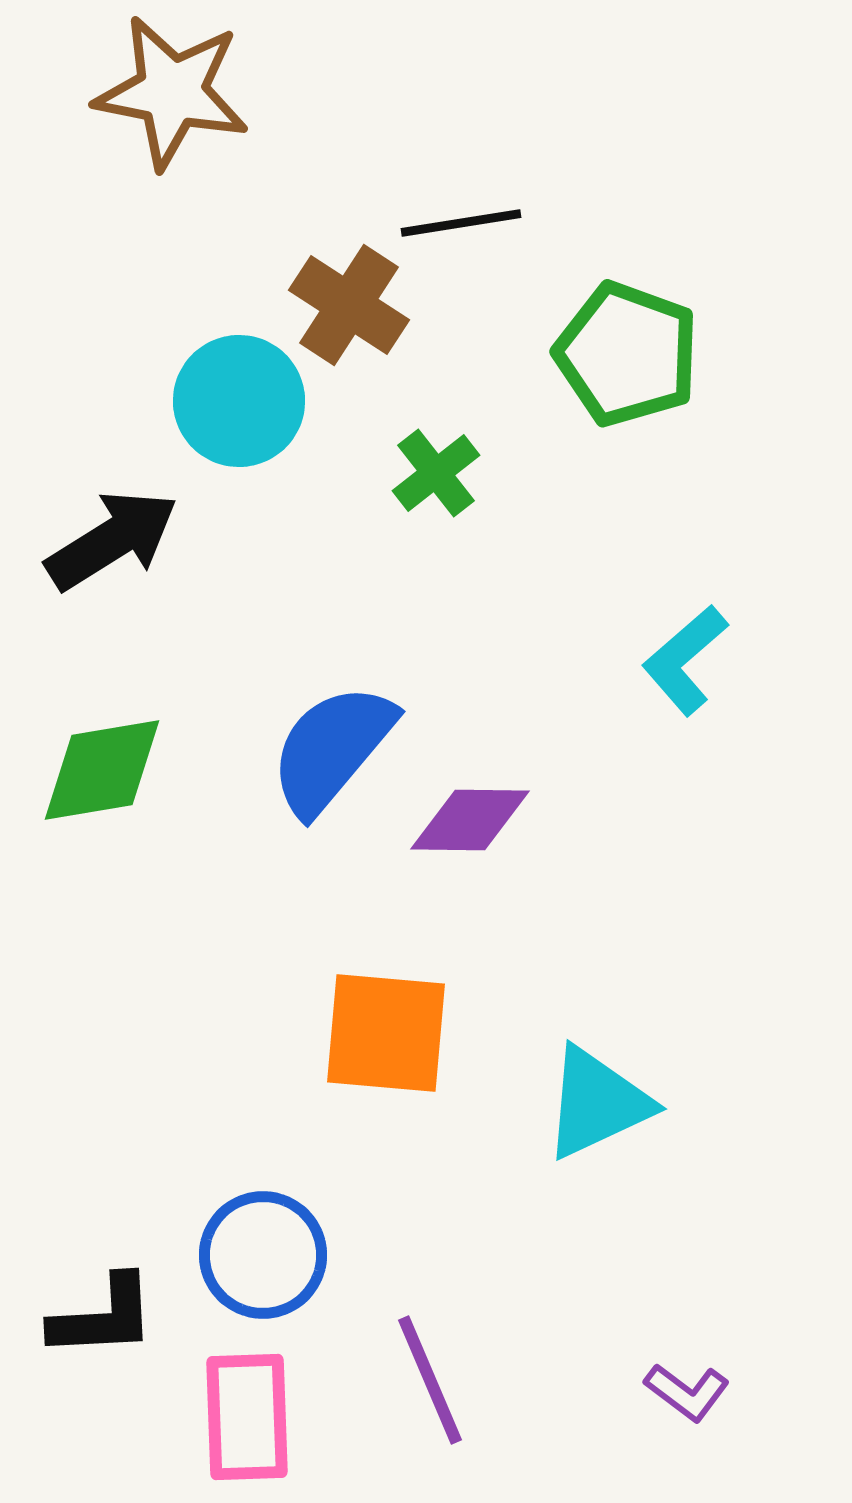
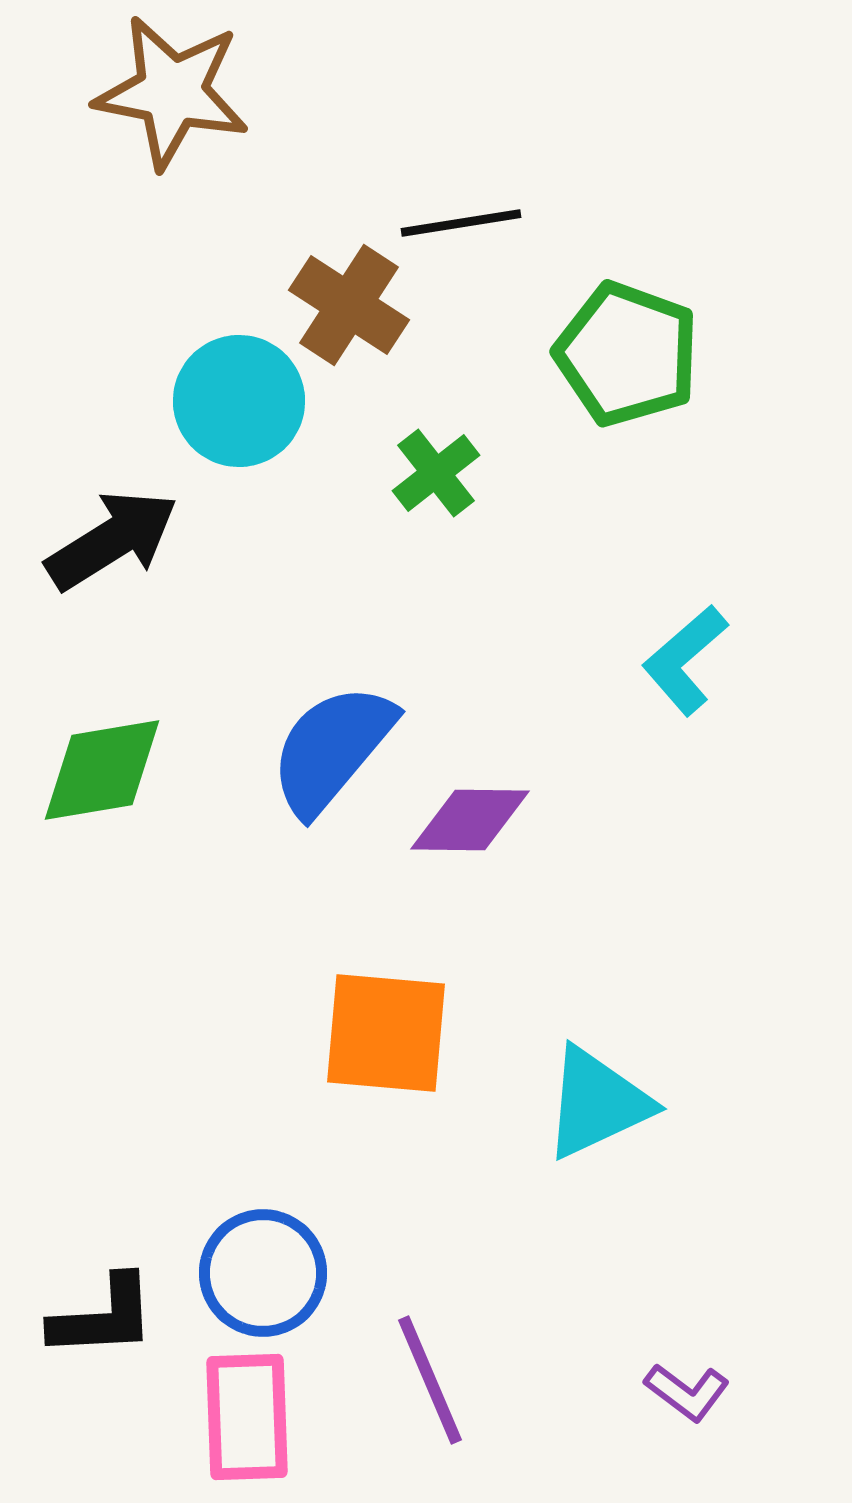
blue circle: moved 18 px down
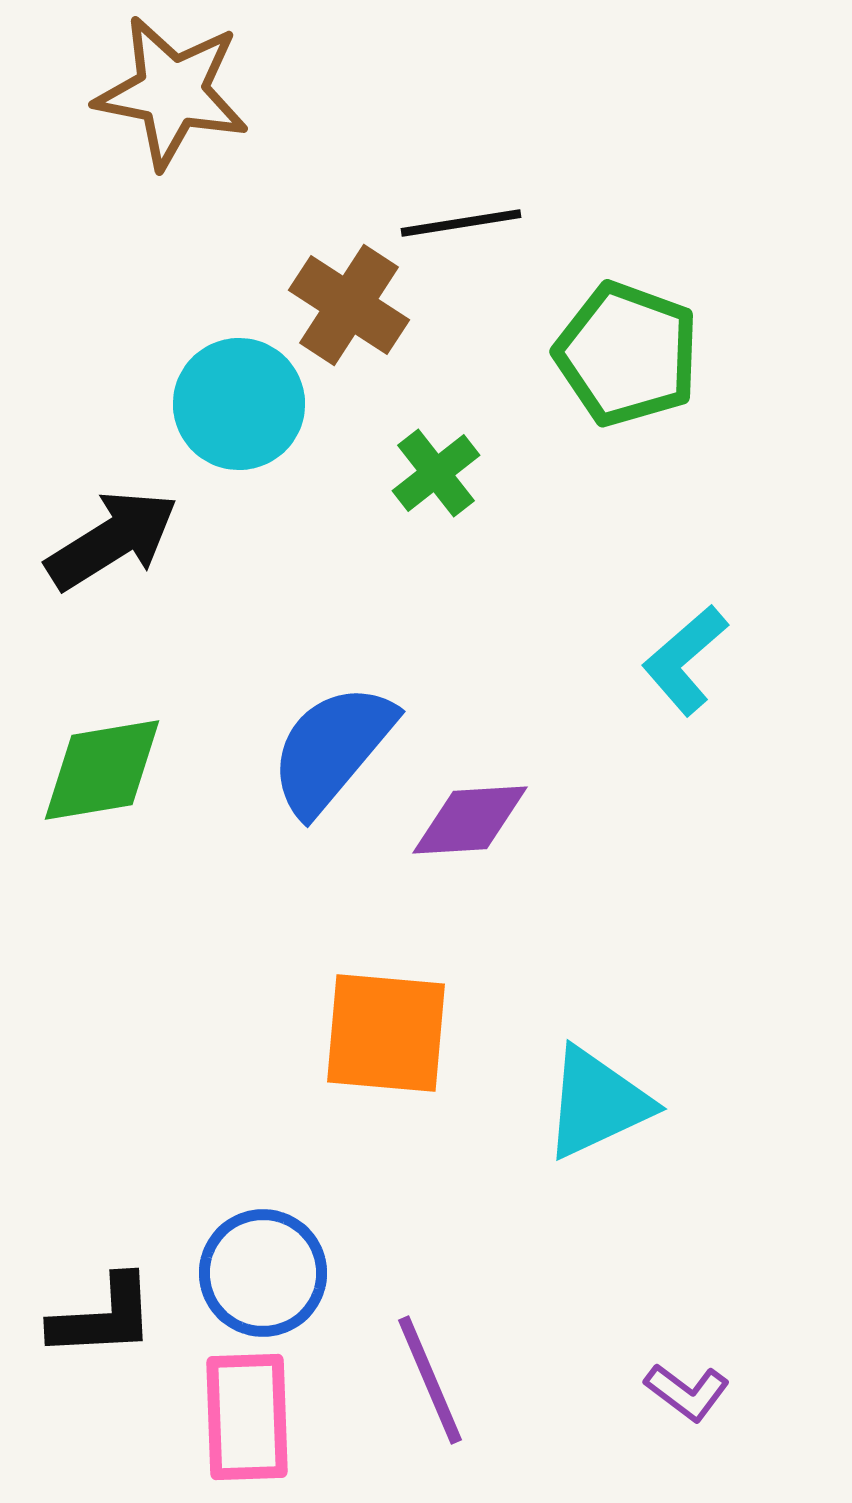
cyan circle: moved 3 px down
purple diamond: rotated 4 degrees counterclockwise
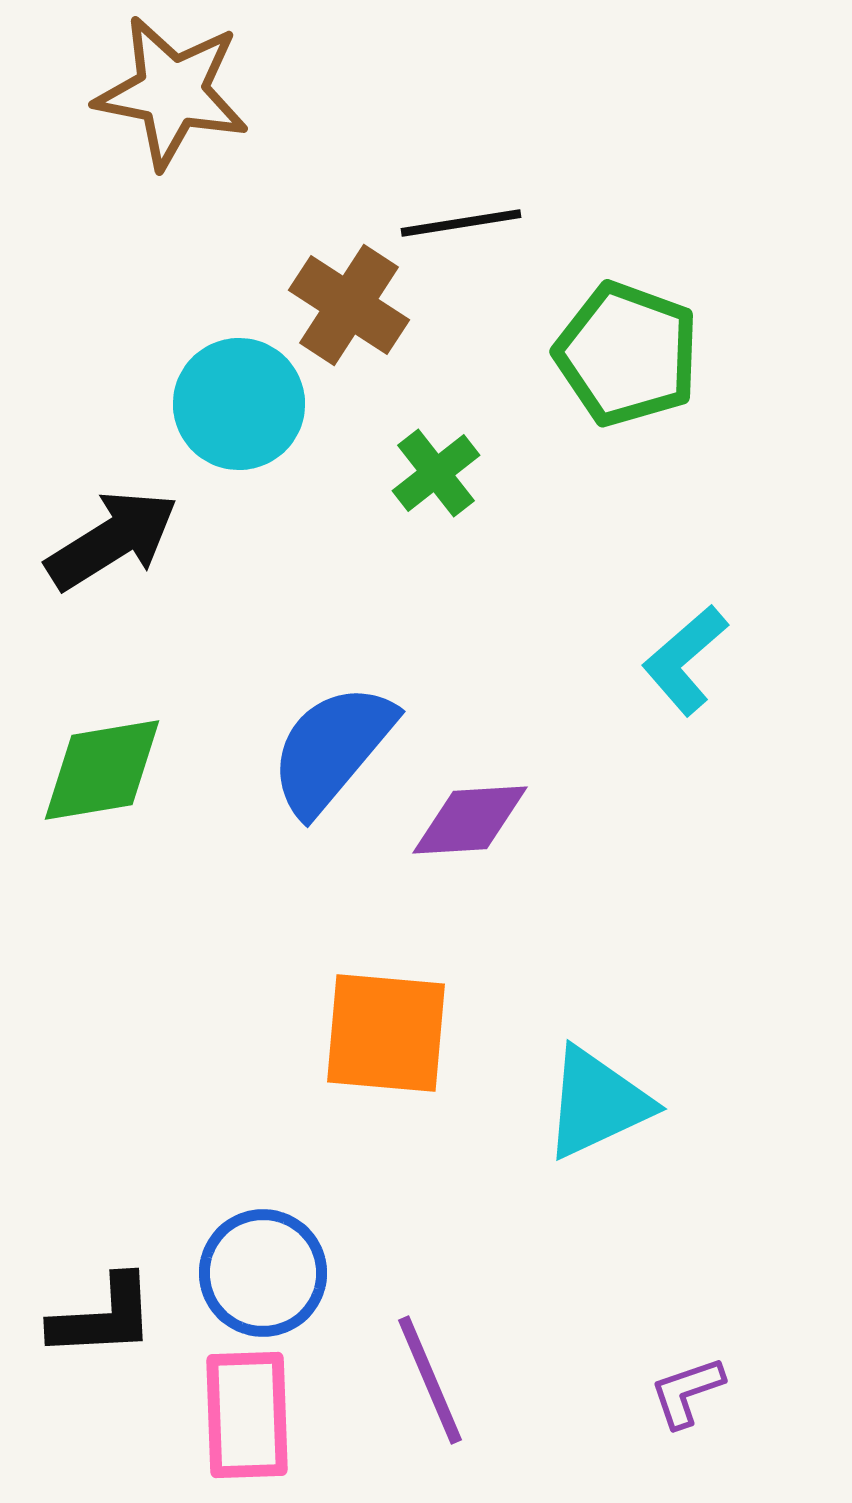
purple L-shape: rotated 124 degrees clockwise
pink rectangle: moved 2 px up
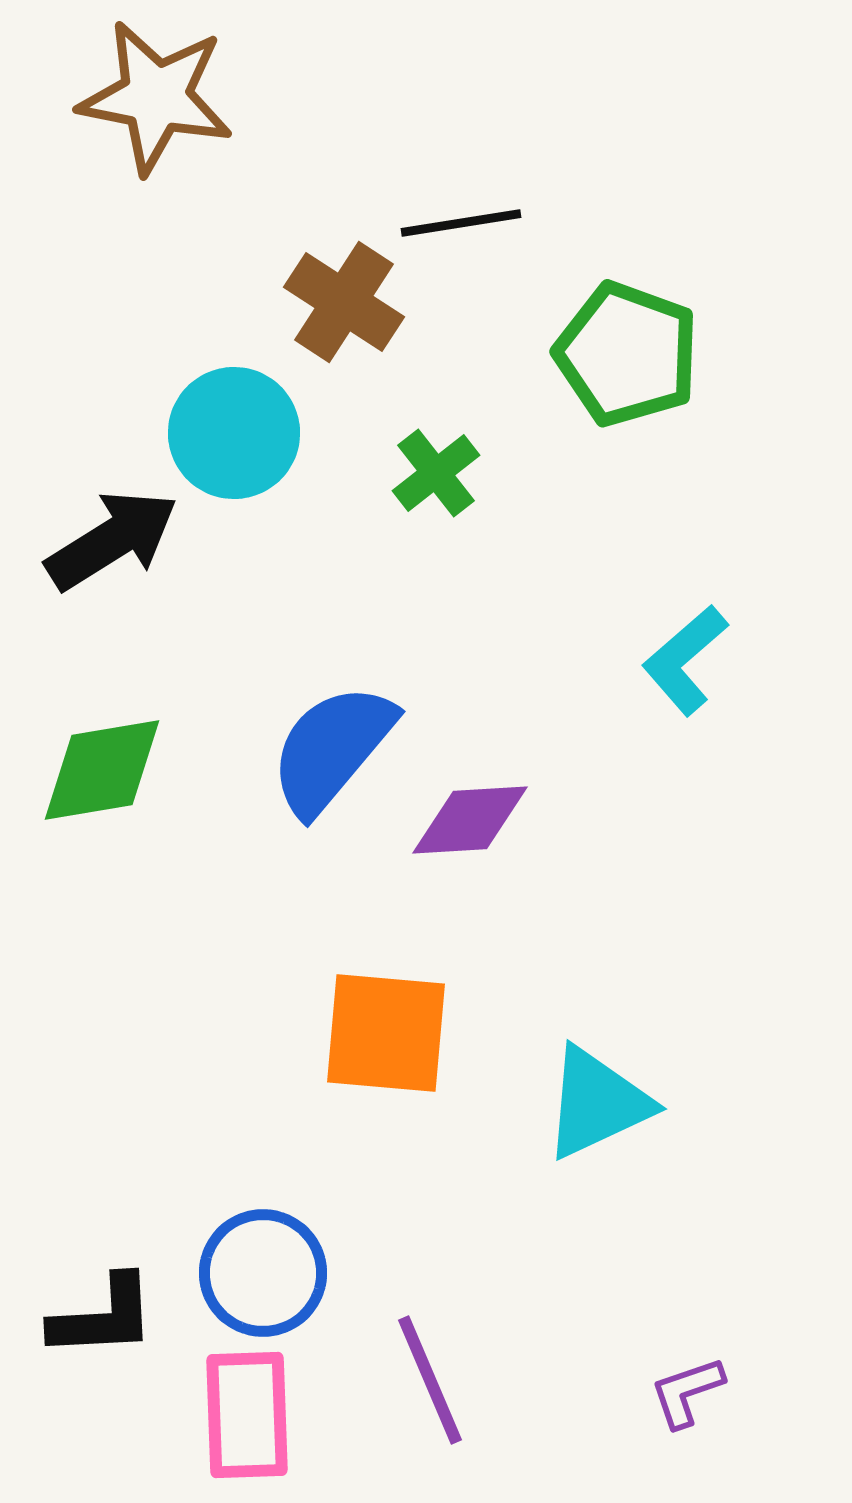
brown star: moved 16 px left, 5 px down
brown cross: moved 5 px left, 3 px up
cyan circle: moved 5 px left, 29 px down
